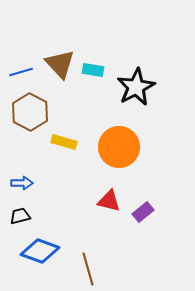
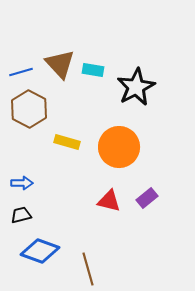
brown hexagon: moved 1 px left, 3 px up
yellow rectangle: moved 3 px right
purple rectangle: moved 4 px right, 14 px up
black trapezoid: moved 1 px right, 1 px up
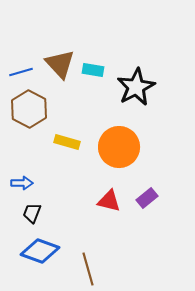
black trapezoid: moved 11 px right, 2 px up; rotated 55 degrees counterclockwise
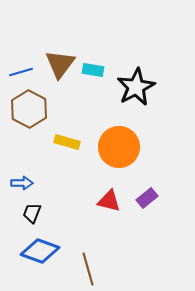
brown triangle: rotated 20 degrees clockwise
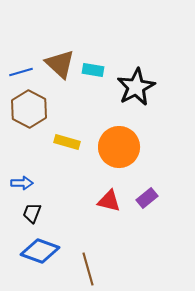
brown triangle: rotated 24 degrees counterclockwise
